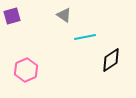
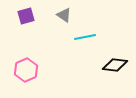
purple square: moved 14 px right
black diamond: moved 4 px right, 5 px down; rotated 40 degrees clockwise
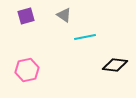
pink hexagon: moved 1 px right; rotated 10 degrees clockwise
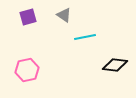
purple square: moved 2 px right, 1 px down
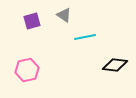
purple square: moved 4 px right, 4 px down
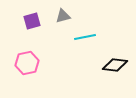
gray triangle: moved 1 px left, 1 px down; rotated 49 degrees counterclockwise
pink hexagon: moved 7 px up
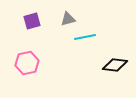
gray triangle: moved 5 px right, 3 px down
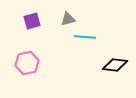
cyan line: rotated 15 degrees clockwise
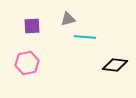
purple square: moved 5 px down; rotated 12 degrees clockwise
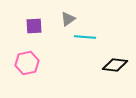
gray triangle: rotated 21 degrees counterclockwise
purple square: moved 2 px right
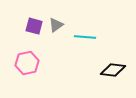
gray triangle: moved 12 px left, 6 px down
purple square: rotated 18 degrees clockwise
black diamond: moved 2 px left, 5 px down
